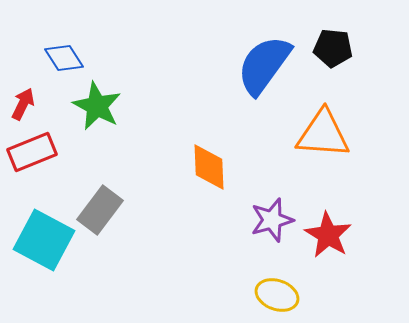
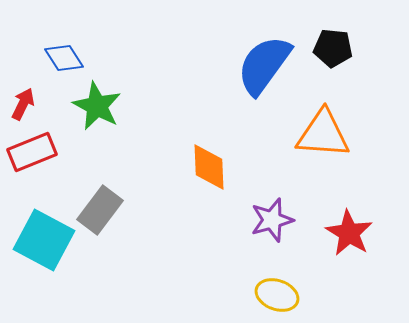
red star: moved 21 px right, 2 px up
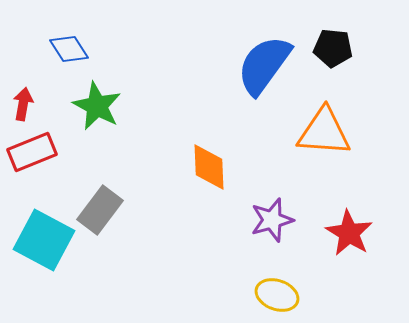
blue diamond: moved 5 px right, 9 px up
red arrow: rotated 16 degrees counterclockwise
orange triangle: moved 1 px right, 2 px up
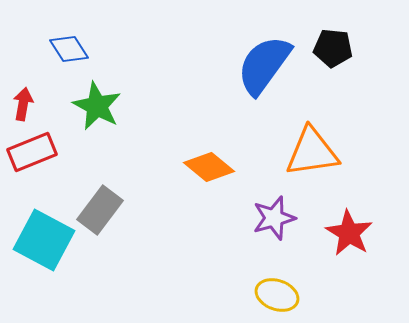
orange triangle: moved 12 px left, 20 px down; rotated 12 degrees counterclockwise
orange diamond: rotated 48 degrees counterclockwise
purple star: moved 2 px right, 2 px up
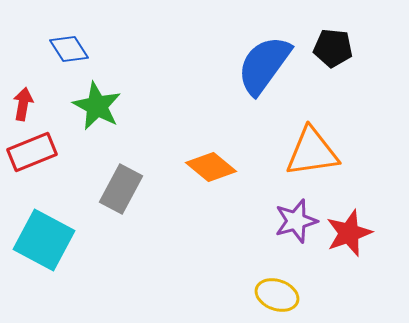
orange diamond: moved 2 px right
gray rectangle: moved 21 px right, 21 px up; rotated 9 degrees counterclockwise
purple star: moved 22 px right, 3 px down
red star: rotated 21 degrees clockwise
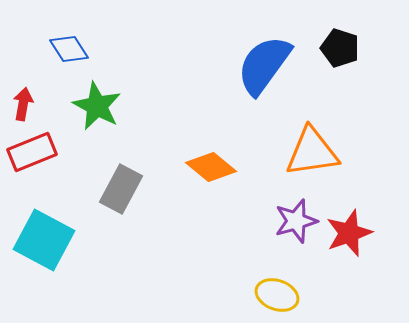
black pentagon: moved 7 px right; rotated 12 degrees clockwise
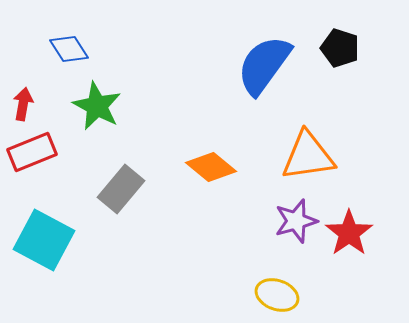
orange triangle: moved 4 px left, 4 px down
gray rectangle: rotated 12 degrees clockwise
red star: rotated 15 degrees counterclockwise
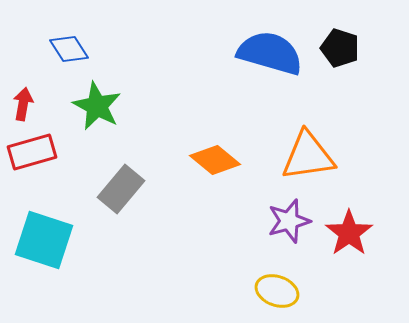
blue semicircle: moved 6 px right, 12 px up; rotated 70 degrees clockwise
red rectangle: rotated 6 degrees clockwise
orange diamond: moved 4 px right, 7 px up
purple star: moved 7 px left
cyan square: rotated 10 degrees counterclockwise
yellow ellipse: moved 4 px up
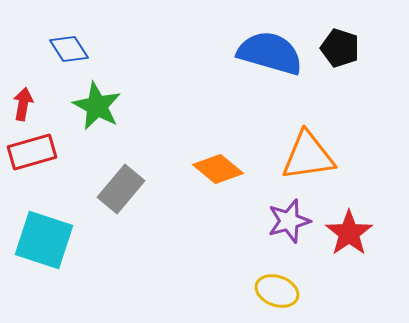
orange diamond: moved 3 px right, 9 px down
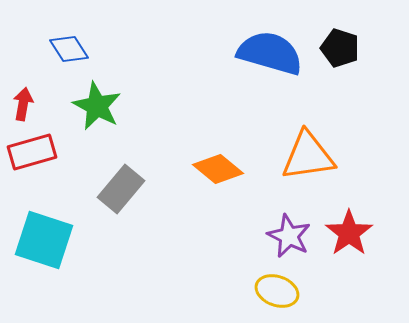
purple star: moved 15 px down; rotated 30 degrees counterclockwise
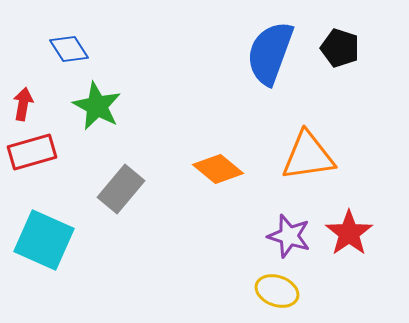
blue semicircle: rotated 86 degrees counterclockwise
purple star: rotated 9 degrees counterclockwise
cyan square: rotated 6 degrees clockwise
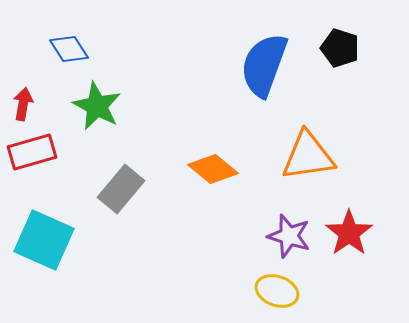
blue semicircle: moved 6 px left, 12 px down
orange diamond: moved 5 px left
